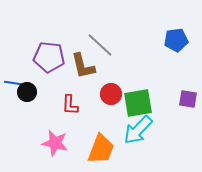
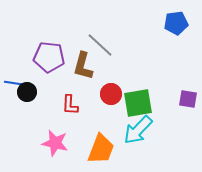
blue pentagon: moved 17 px up
brown L-shape: rotated 28 degrees clockwise
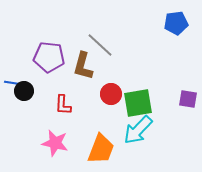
black circle: moved 3 px left, 1 px up
red L-shape: moved 7 px left
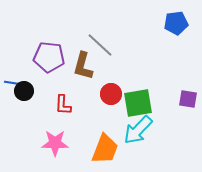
pink star: rotated 12 degrees counterclockwise
orange trapezoid: moved 4 px right
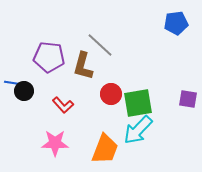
red L-shape: rotated 45 degrees counterclockwise
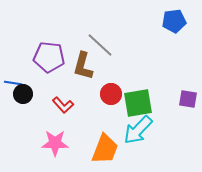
blue pentagon: moved 2 px left, 2 px up
black circle: moved 1 px left, 3 px down
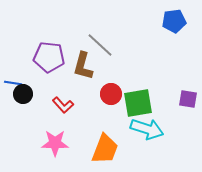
cyan arrow: moved 9 px right, 1 px up; rotated 116 degrees counterclockwise
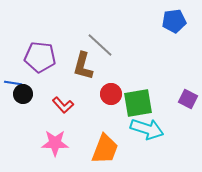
purple pentagon: moved 9 px left
purple square: rotated 18 degrees clockwise
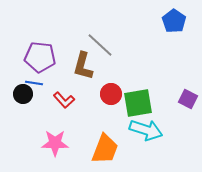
blue pentagon: rotated 30 degrees counterclockwise
blue line: moved 21 px right
red L-shape: moved 1 px right, 5 px up
cyan arrow: moved 1 px left, 1 px down
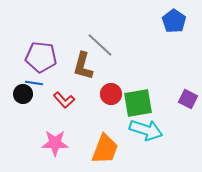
purple pentagon: moved 1 px right
